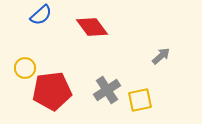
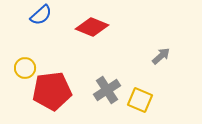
red diamond: rotated 32 degrees counterclockwise
yellow square: rotated 35 degrees clockwise
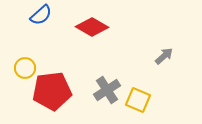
red diamond: rotated 8 degrees clockwise
gray arrow: moved 3 px right
yellow square: moved 2 px left
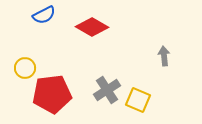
blue semicircle: moved 3 px right; rotated 15 degrees clockwise
gray arrow: rotated 54 degrees counterclockwise
red pentagon: moved 3 px down
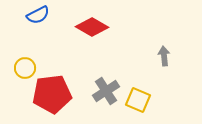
blue semicircle: moved 6 px left
gray cross: moved 1 px left, 1 px down
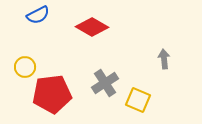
gray arrow: moved 3 px down
yellow circle: moved 1 px up
gray cross: moved 1 px left, 8 px up
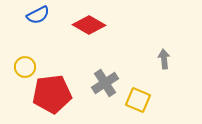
red diamond: moved 3 px left, 2 px up
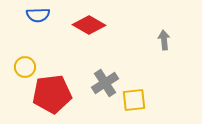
blue semicircle: rotated 25 degrees clockwise
gray arrow: moved 19 px up
yellow square: moved 4 px left; rotated 30 degrees counterclockwise
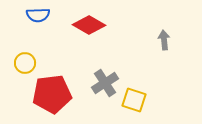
yellow circle: moved 4 px up
yellow square: rotated 25 degrees clockwise
